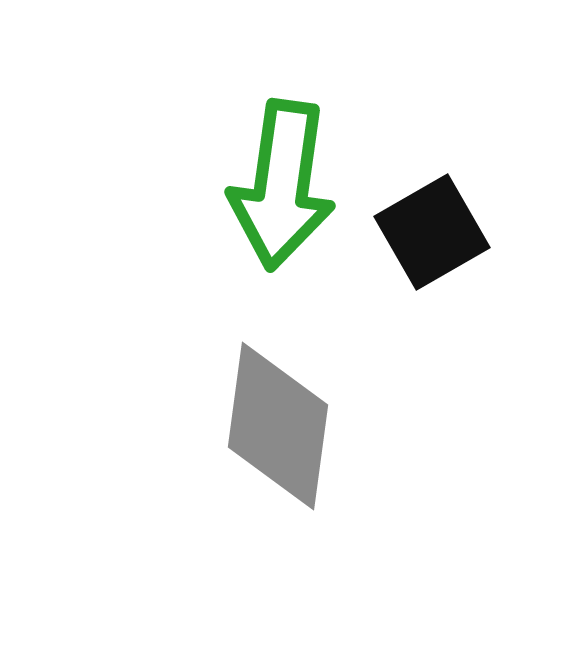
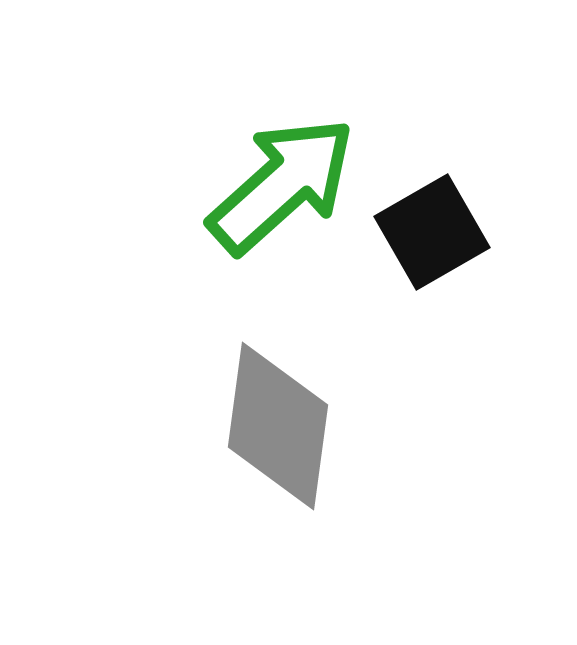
green arrow: rotated 140 degrees counterclockwise
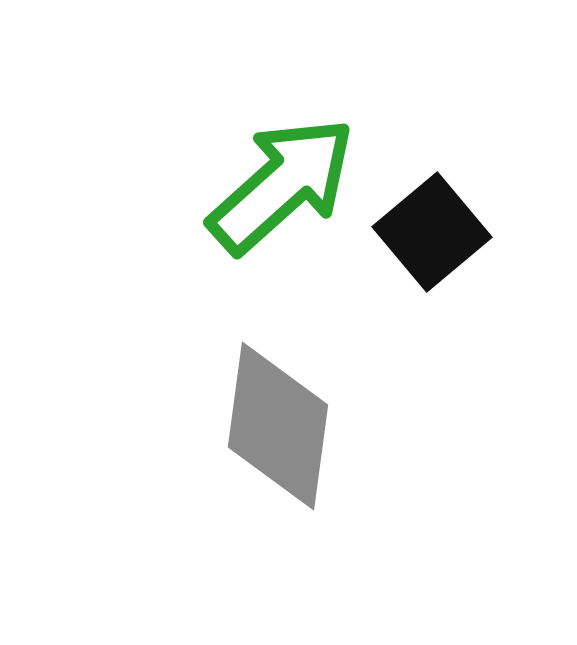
black square: rotated 10 degrees counterclockwise
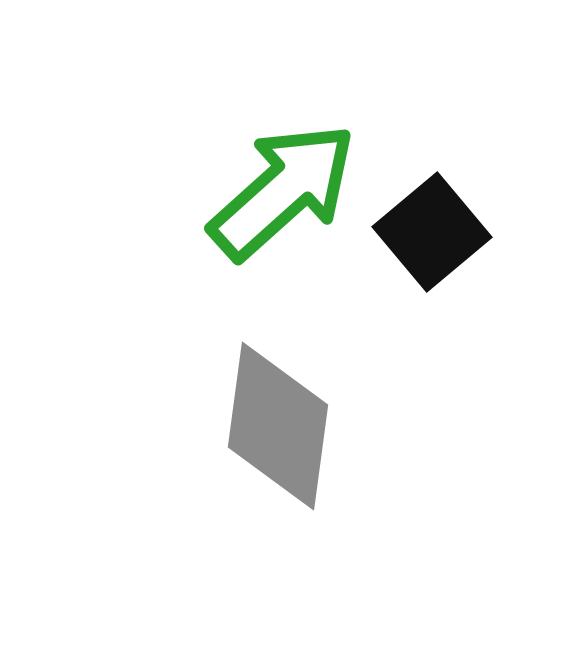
green arrow: moved 1 px right, 6 px down
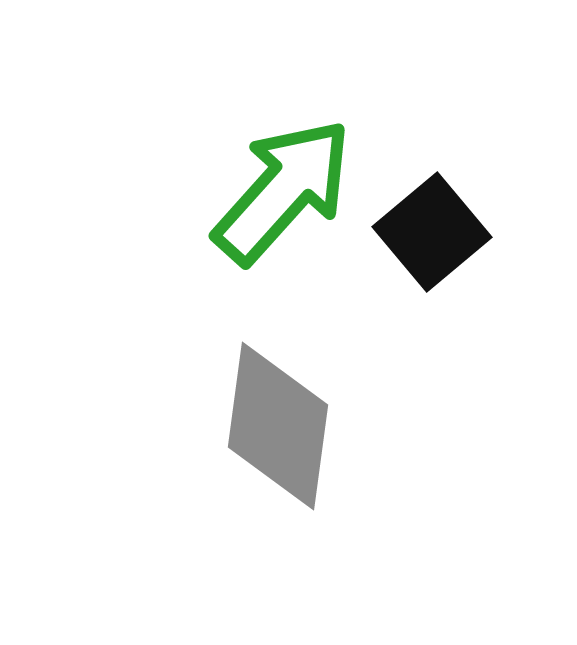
green arrow: rotated 6 degrees counterclockwise
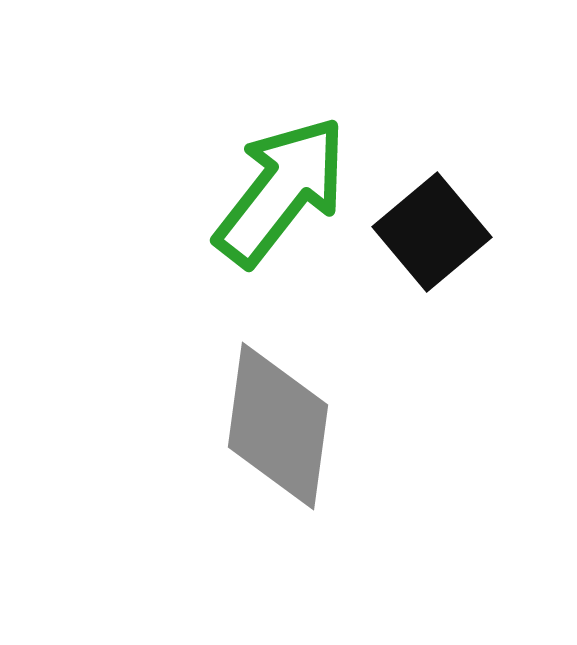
green arrow: moved 2 px left; rotated 4 degrees counterclockwise
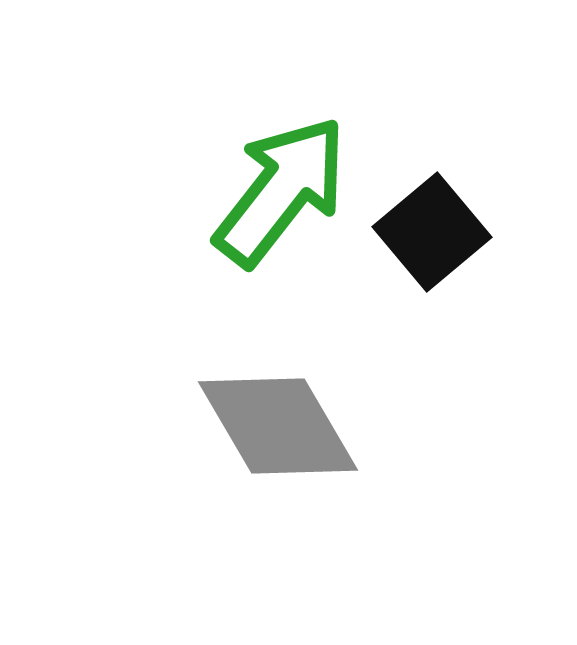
gray diamond: rotated 38 degrees counterclockwise
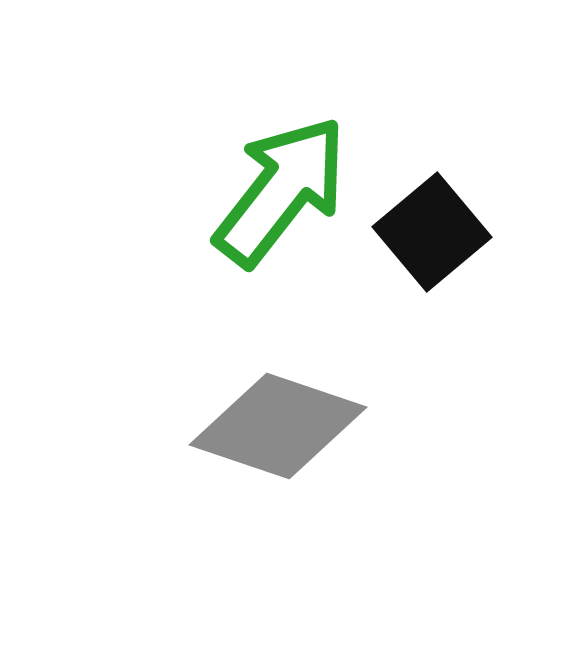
gray diamond: rotated 41 degrees counterclockwise
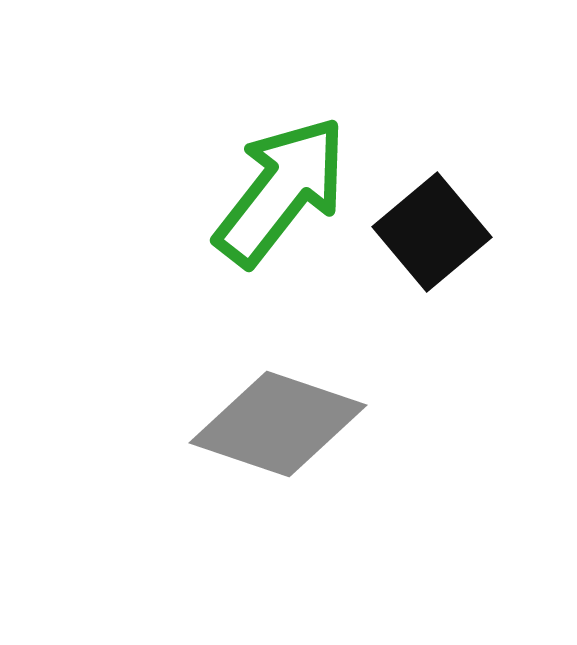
gray diamond: moved 2 px up
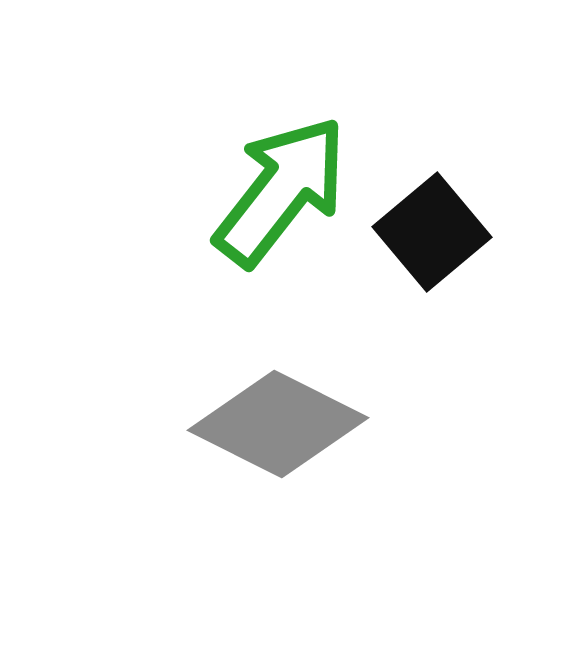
gray diamond: rotated 8 degrees clockwise
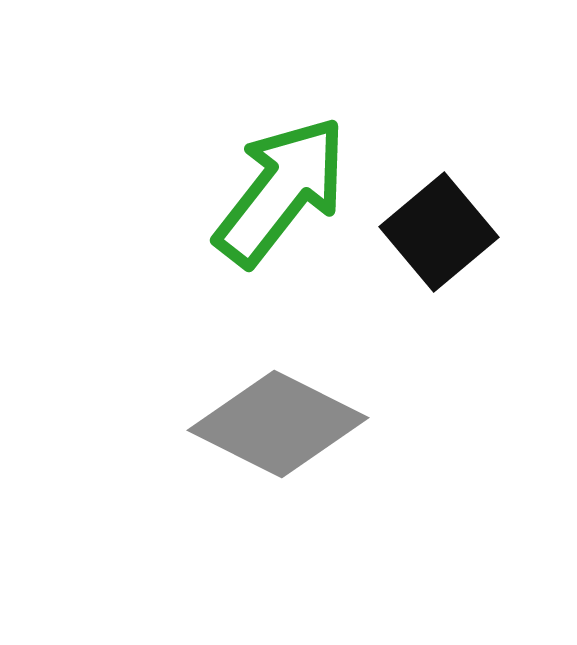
black square: moved 7 px right
